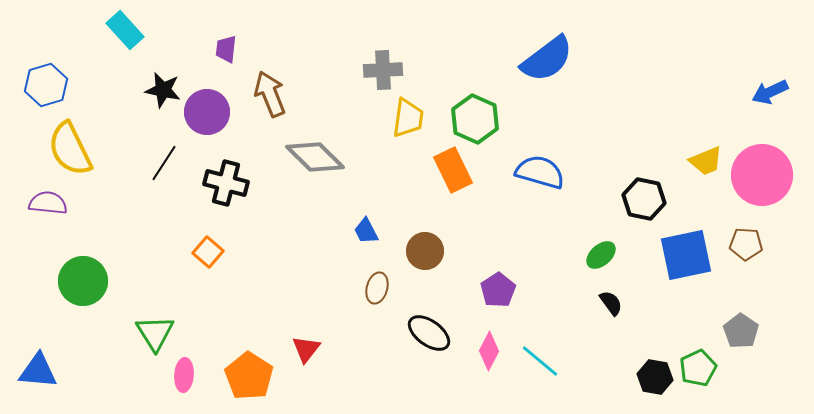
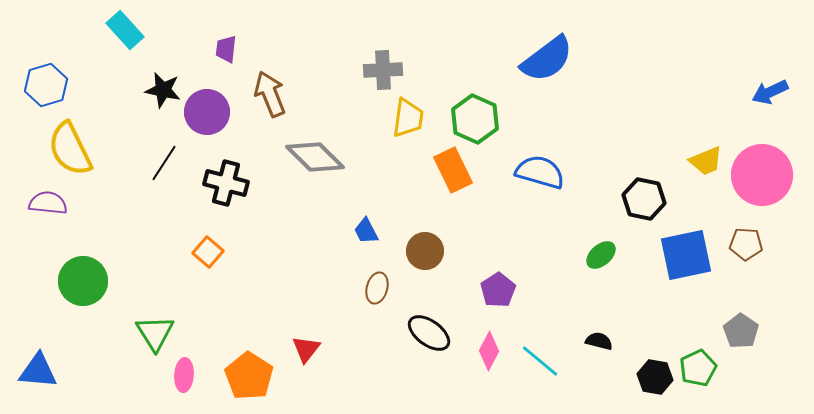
black semicircle at (611, 303): moved 12 px left, 38 px down; rotated 40 degrees counterclockwise
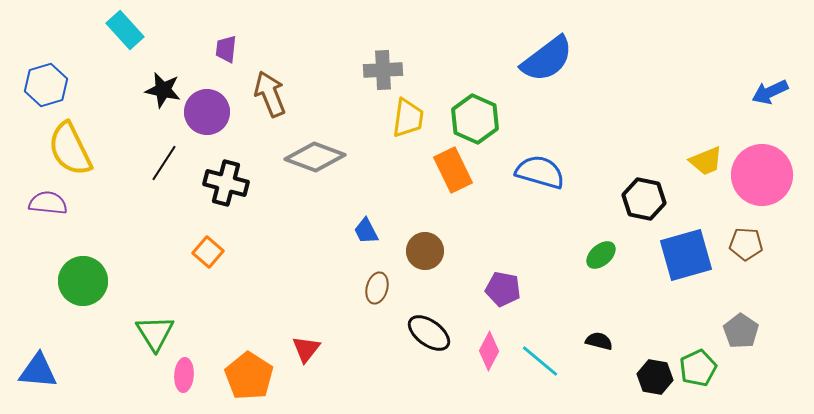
gray diamond at (315, 157): rotated 24 degrees counterclockwise
blue square at (686, 255): rotated 4 degrees counterclockwise
purple pentagon at (498, 290): moved 5 px right, 1 px up; rotated 28 degrees counterclockwise
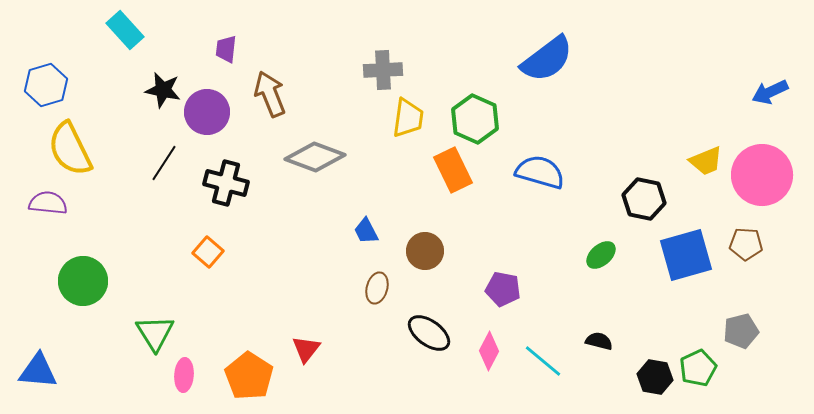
gray pentagon at (741, 331): rotated 24 degrees clockwise
cyan line at (540, 361): moved 3 px right
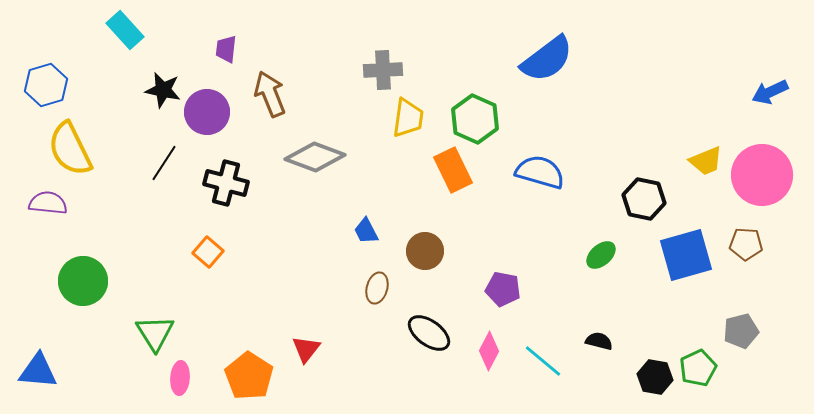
pink ellipse at (184, 375): moved 4 px left, 3 px down
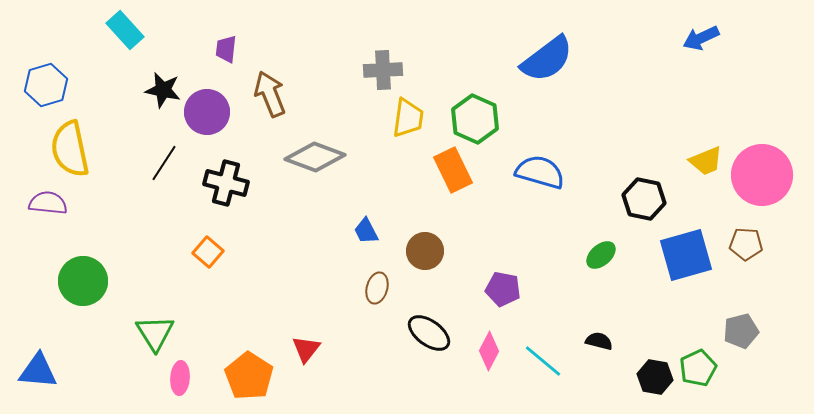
blue arrow at (770, 92): moved 69 px left, 54 px up
yellow semicircle at (70, 149): rotated 14 degrees clockwise
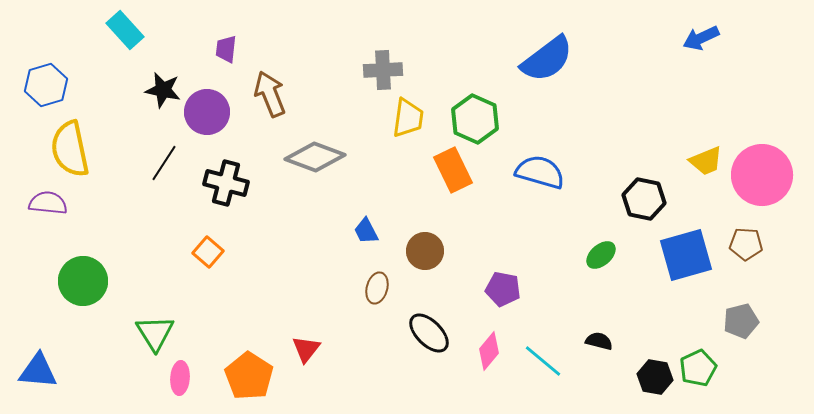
gray pentagon at (741, 331): moved 10 px up
black ellipse at (429, 333): rotated 9 degrees clockwise
pink diamond at (489, 351): rotated 12 degrees clockwise
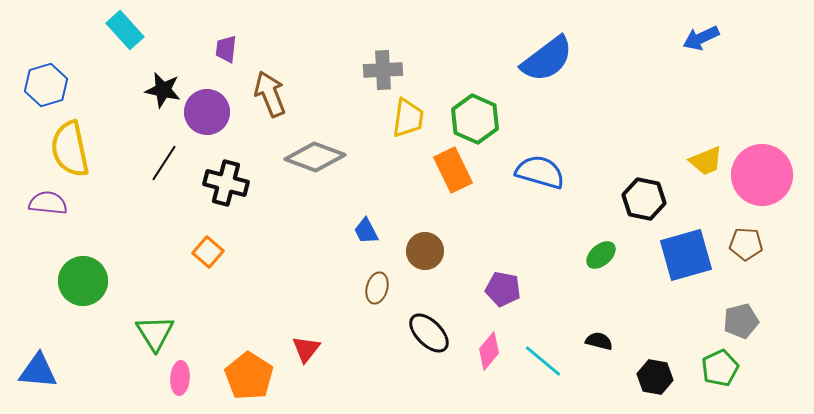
green pentagon at (698, 368): moved 22 px right
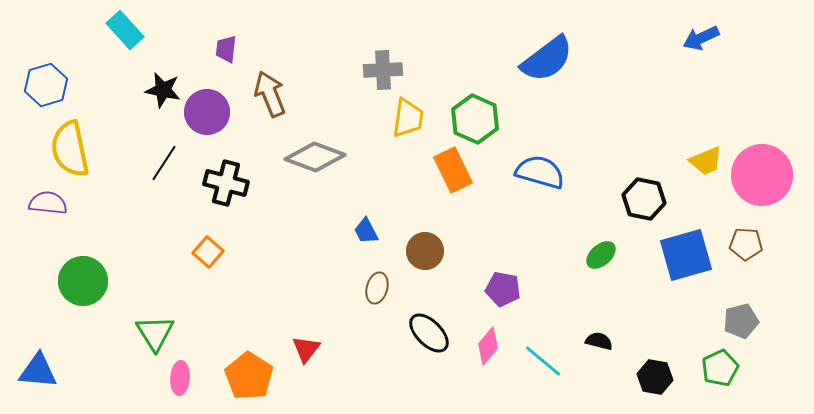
pink diamond at (489, 351): moved 1 px left, 5 px up
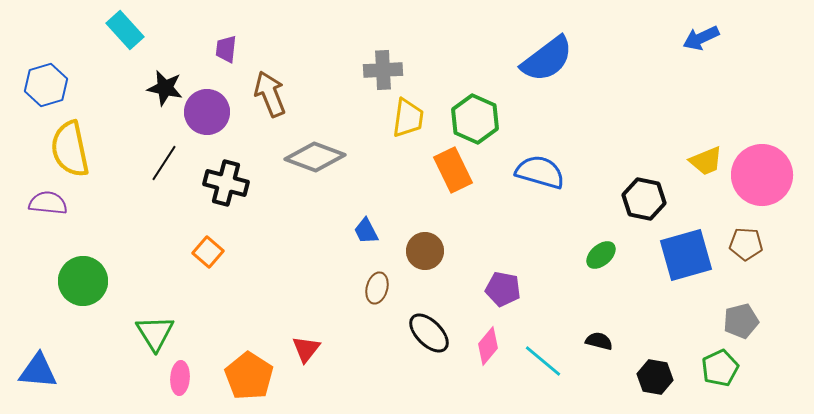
black star at (163, 90): moved 2 px right, 2 px up
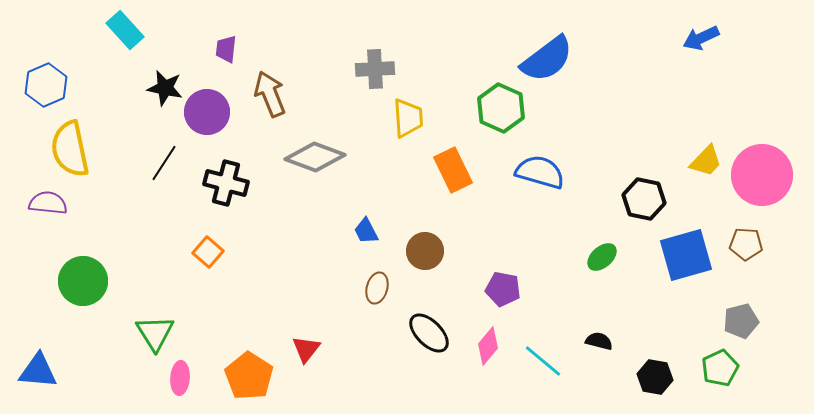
gray cross at (383, 70): moved 8 px left, 1 px up
blue hexagon at (46, 85): rotated 6 degrees counterclockwise
yellow trapezoid at (408, 118): rotated 12 degrees counterclockwise
green hexagon at (475, 119): moved 26 px right, 11 px up
yellow trapezoid at (706, 161): rotated 24 degrees counterclockwise
green ellipse at (601, 255): moved 1 px right, 2 px down
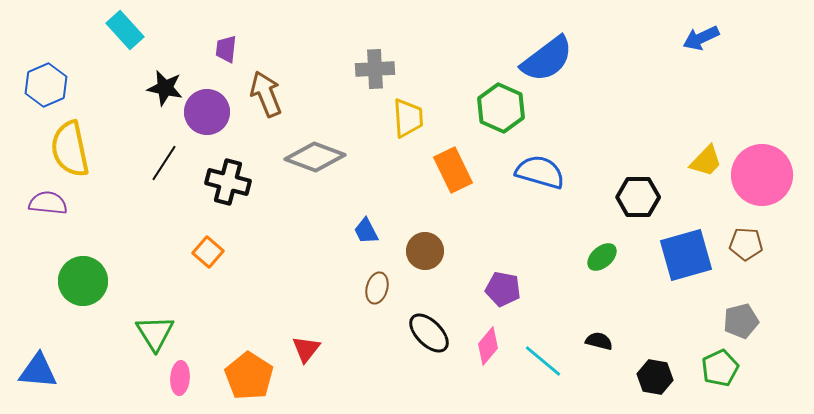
brown arrow at (270, 94): moved 4 px left
black cross at (226, 183): moved 2 px right, 1 px up
black hexagon at (644, 199): moved 6 px left, 2 px up; rotated 12 degrees counterclockwise
